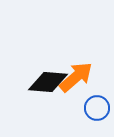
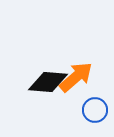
blue circle: moved 2 px left, 2 px down
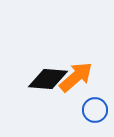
black diamond: moved 3 px up
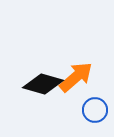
black diamond: moved 5 px left, 5 px down; rotated 12 degrees clockwise
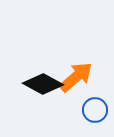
black diamond: rotated 12 degrees clockwise
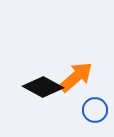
black diamond: moved 3 px down
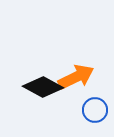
orange arrow: rotated 15 degrees clockwise
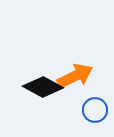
orange arrow: moved 1 px left, 1 px up
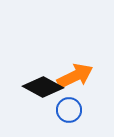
blue circle: moved 26 px left
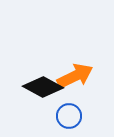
blue circle: moved 6 px down
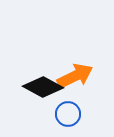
blue circle: moved 1 px left, 2 px up
